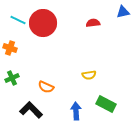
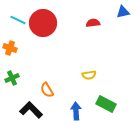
orange semicircle: moved 1 px right, 3 px down; rotated 35 degrees clockwise
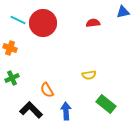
green rectangle: rotated 12 degrees clockwise
blue arrow: moved 10 px left
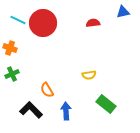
green cross: moved 4 px up
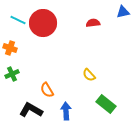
yellow semicircle: rotated 56 degrees clockwise
black L-shape: rotated 15 degrees counterclockwise
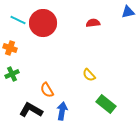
blue triangle: moved 5 px right
blue arrow: moved 4 px left; rotated 12 degrees clockwise
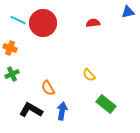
orange semicircle: moved 1 px right, 2 px up
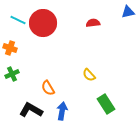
green rectangle: rotated 18 degrees clockwise
